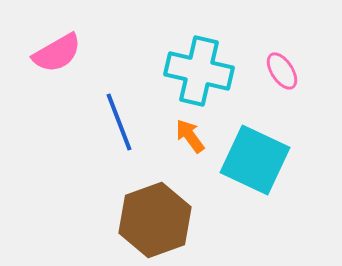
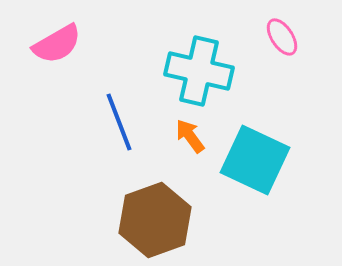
pink semicircle: moved 9 px up
pink ellipse: moved 34 px up
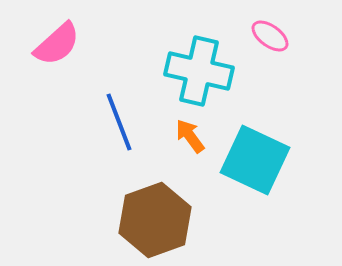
pink ellipse: moved 12 px left, 1 px up; rotated 21 degrees counterclockwise
pink semicircle: rotated 12 degrees counterclockwise
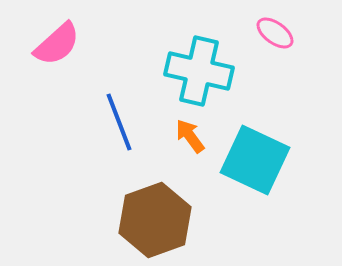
pink ellipse: moved 5 px right, 3 px up
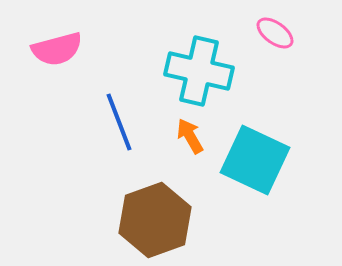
pink semicircle: moved 5 px down; rotated 27 degrees clockwise
orange arrow: rotated 6 degrees clockwise
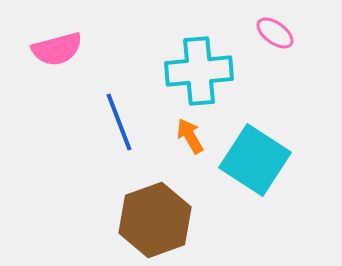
cyan cross: rotated 18 degrees counterclockwise
cyan square: rotated 8 degrees clockwise
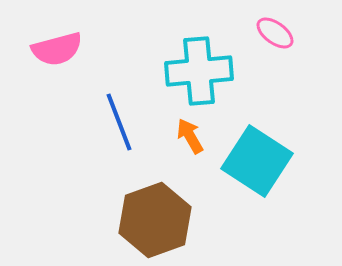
cyan square: moved 2 px right, 1 px down
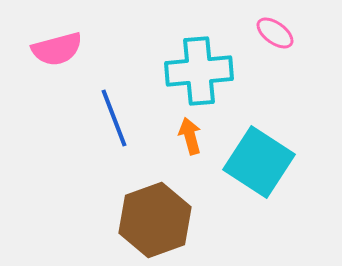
blue line: moved 5 px left, 4 px up
orange arrow: rotated 15 degrees clockwise
cyan square: moved 2 px right, 1 px down
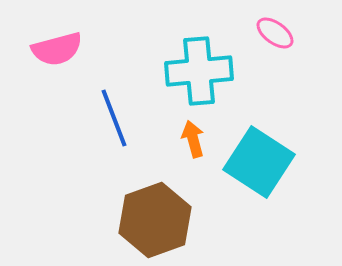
orange arrow: moved 3 px right, 3 px down
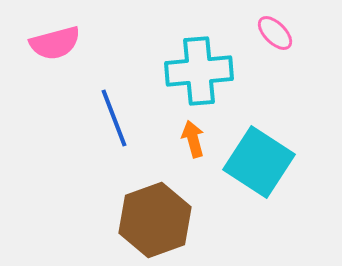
pink ellipse: rotated 9 degrees clockwise
pink semicircle: moved 2 px left, 6 px up
